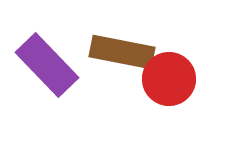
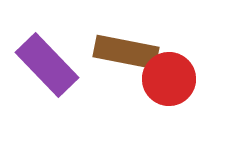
brown rectangle: moved 4 px right
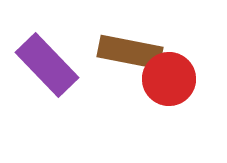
brown rectangle: moved 4 px right
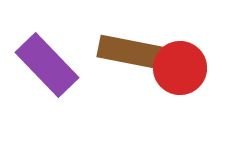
red circle: moved 11 px right, 11 px up
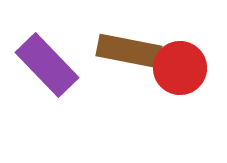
brown rectangle: moved 1 px left, 1 px up
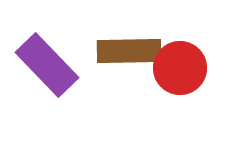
brown rectangle: rotated 12 degrees counterclockwise
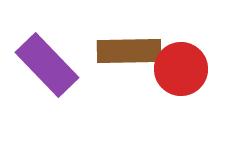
red circle: moved 1 px right, 1 px down
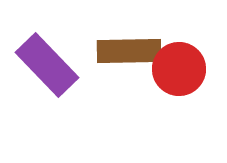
red circle: moved 2 px left
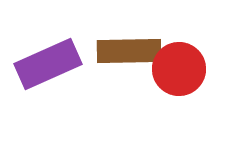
purple rectangle: moved 1 px right, 1 px up; rotated 70 degrees counterclockwise
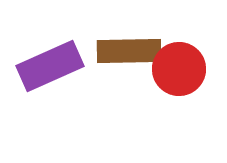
purple rectangle: moved 2 px right, 2 px down
